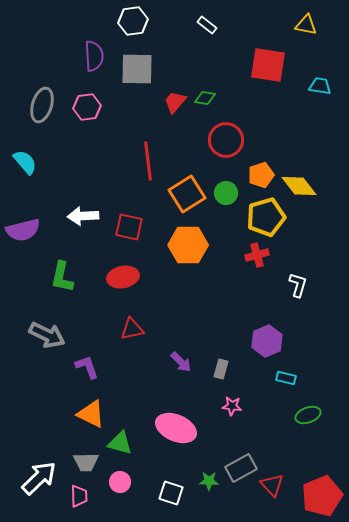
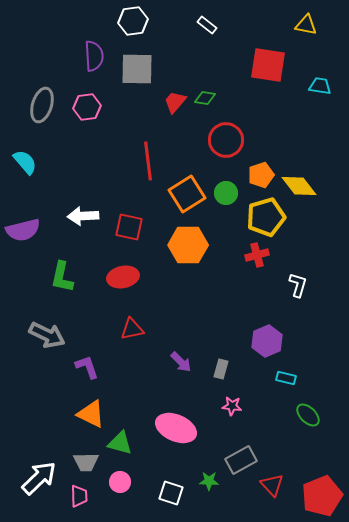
green ellipse at (308, 415): rotated 65 degrees clockwise
gray rectangle at (241, 468): moved 8 px up
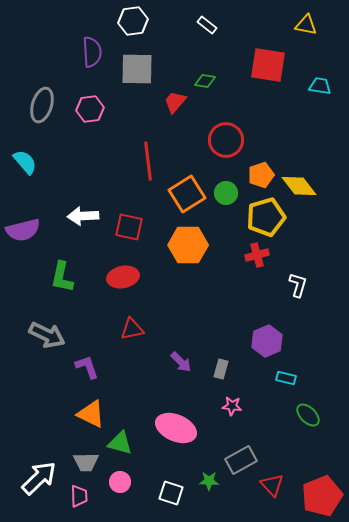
purple semicircle at (94, 56): moved 2 px left, 4 px up
green diamond at (205, 98): moved 17 px up
pink hexagon at (87, 107): moved 3 px right, 2 px down
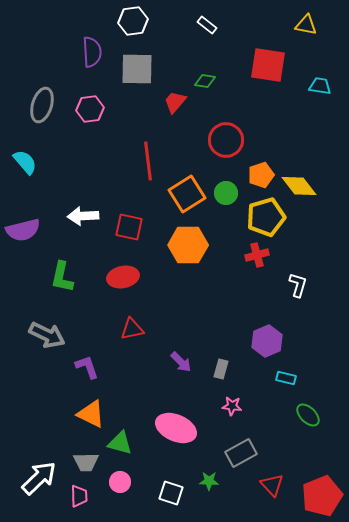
gray rectangle at (241, 460): moved 7 px up
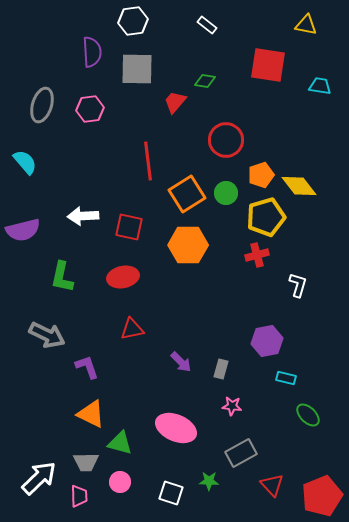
purple hexagon at (267, 341): rotated 12 degrees clockwise
